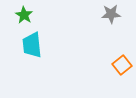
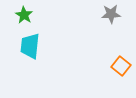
cyan trapezoid: moved 2 px left, 1 px down; rotated 12 degrees clockwise
orange square: moved 1 px left, 1 px down; rotated 12 degrees counterclockwise
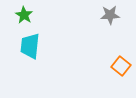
gray star: moved 1 px left, 1 px down
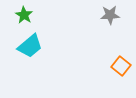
cyan trapezoid: rotated 136 degrees counterclockwise
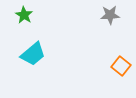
cyan trapezoid: moved 3 px right, 8 px down
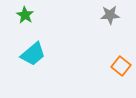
green star: moved 1 px right
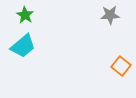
cyan trapezoid: moved 10 px left, 8 px up
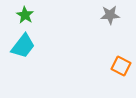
cyan trapezoid: rotated 12 degrees counterclockwise
orange square: rotated 12 degrees counterclockwise
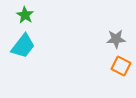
gray star: moved 6 px right, 24 px down
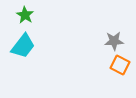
gray star: moved 2 px left, 2 px down
orange square: moved 1 px left, 1 px up
